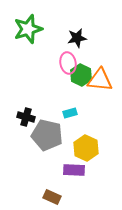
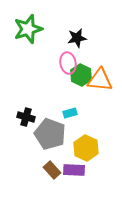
gray pentagon: moved 3 px right, 1 px up; rotated 8 degrees clockwise
brown rectangle: moved 27 px up; rotated 24 degrees clockwise
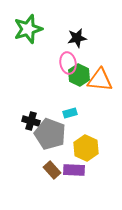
green hexagon: moved 2 px left
black cross: moved 5 px right, 4 px down
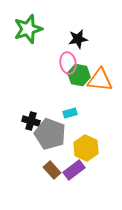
black star: moved 1 px right, 1 px down
green hexagon: rotated 15 degrees counterclockwise
purple rectangle: rotated 40 degrees counterclockwise
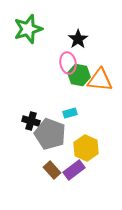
black star: rotated 24 degrees counterclockwise
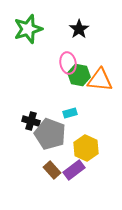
black star: moved 1 px right, 10 px up
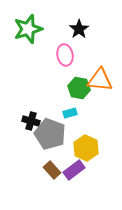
pink ellipse: moved 3 px left, 8 px up
green hexagon: moved 13 px down
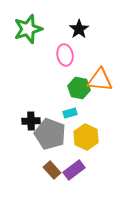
black cross: rotated 18 degrees counterclockwise
yellow hexagon: moved 11 px up
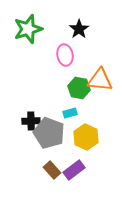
gray pentagon: moved 1 px left, 1 px up
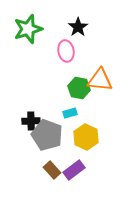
black star: moved 1 px left, 2 px up
pink ellipse: moved 1 px right, 4 px up
gray pentagon: moved 2 px left, 2 px down
